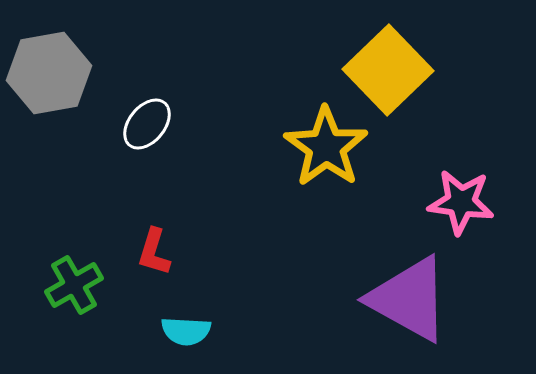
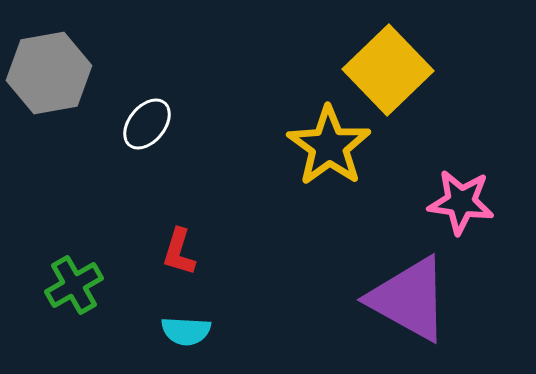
yellow star: moved 3 px right, 1 px up
red L-shape: moved 25 px right
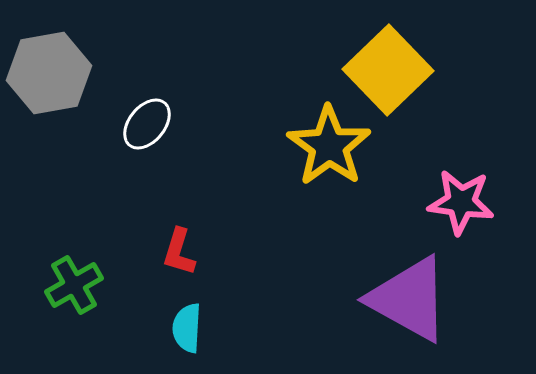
cyan semicircle: moved 1 px right, 3 px up; rotated 90 degrees clockwise
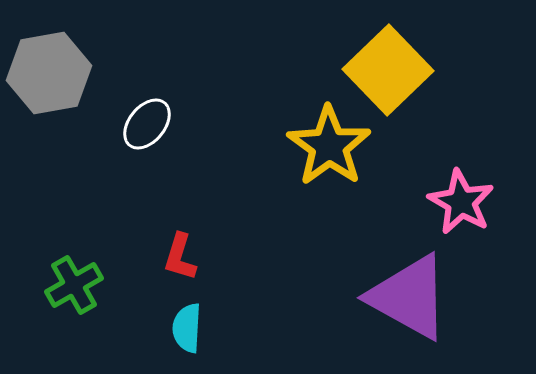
pink star: rotated 22 degrees clockwise
red L-shape: moved 1 px right, 5 px down
purple triangle: moved 2 px up
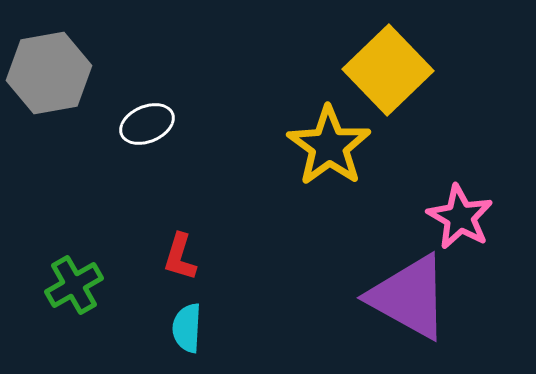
white ellipse: rotated 28 degrees clockwise
pink star: moved 1 px left, 15 px down
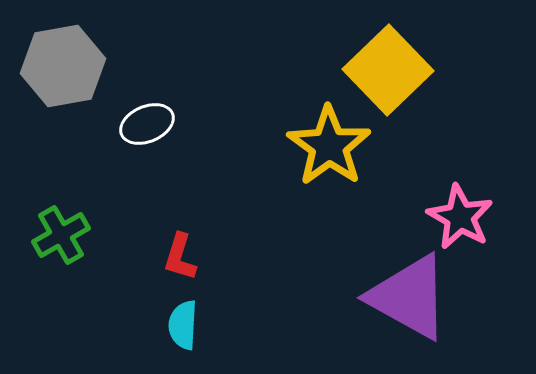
gray hexagon: moved 14 px right, 7 px up
green cross: moved 13 px left, 50 px up
cyan semicircle: moved 4 px left, 3 px up
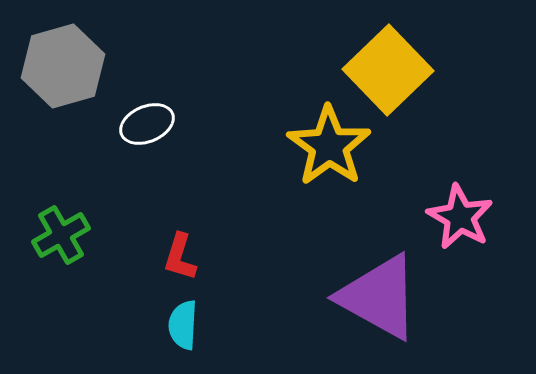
gray hexagon: rotated 6 degrees counterclockwise
purple triangle: moved 30 px left
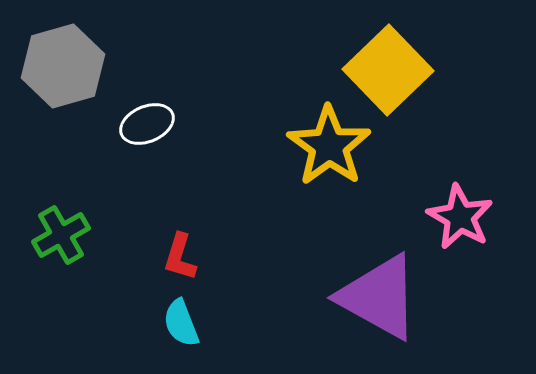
cyan semicircle: moved 2 px left, 2 px up; rotated 24 degrees counterclockwise
